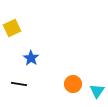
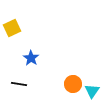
cyan triangle: moved 5 px left
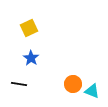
yellow square: moved 17 px right
cyan triangle: rotated 42 degrees counterclockwise
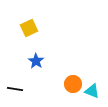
blue star: moved 5 px right, 3 px down
black line: moved 4 px left, 5 px down
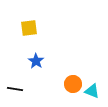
yellow square: rotated 18 degrees clockwise
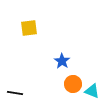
blue star: moved 26 px right
black line: moved 4 px down
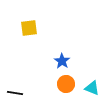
orange circle: moved 7 px left
cyan triangle: moved 3 px up
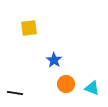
blue star: moved 8 px left, 1 px up
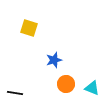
yellow square: rotated 24 degrees clockwise
blue star: rotated 21 degrees clockwise
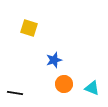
orange circle: moved 2 px left
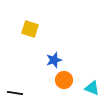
yellow square: moved 1 px right, 1 px down
orange circle: moved 4 px up
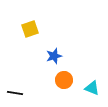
yellow square: rotated 36 degrees counterclockwise
blue star: moved 4 px up
